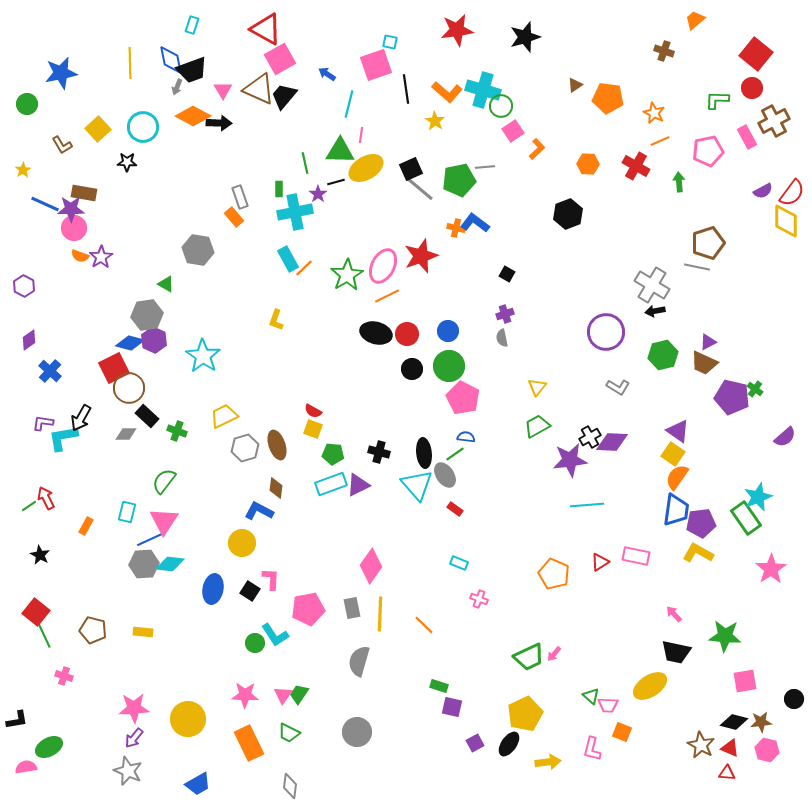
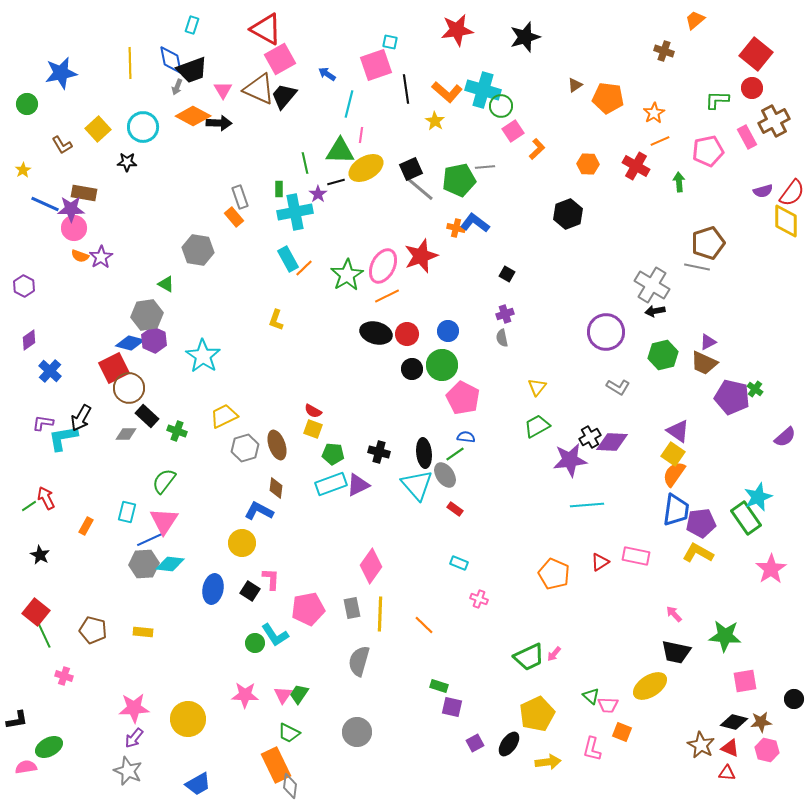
orange star at (654, 113): rotated 15 degrees clockwise
purple semicircle at (763, 191): rotated 12 degrees clockwise
green circle at (449, 366): moved 7 px left, 1 px up
orange semicircle at (677, 477): moved 3 px left, 3 px up
yellow pentagon at (525, 714): moved 12 px right
orange rectangle at (249, 743): moved 27 px right, 22 px down
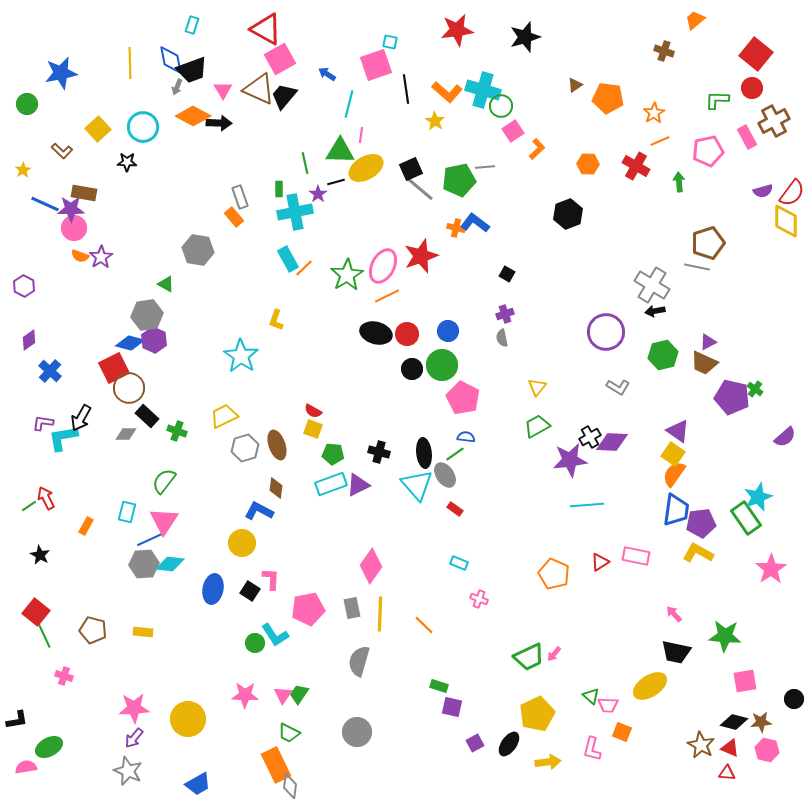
brown L-shape at (62, 145): moved 6 px down; rotated 15 degrees counterclockwise
cyan star at (203, 356): moved 38 px right
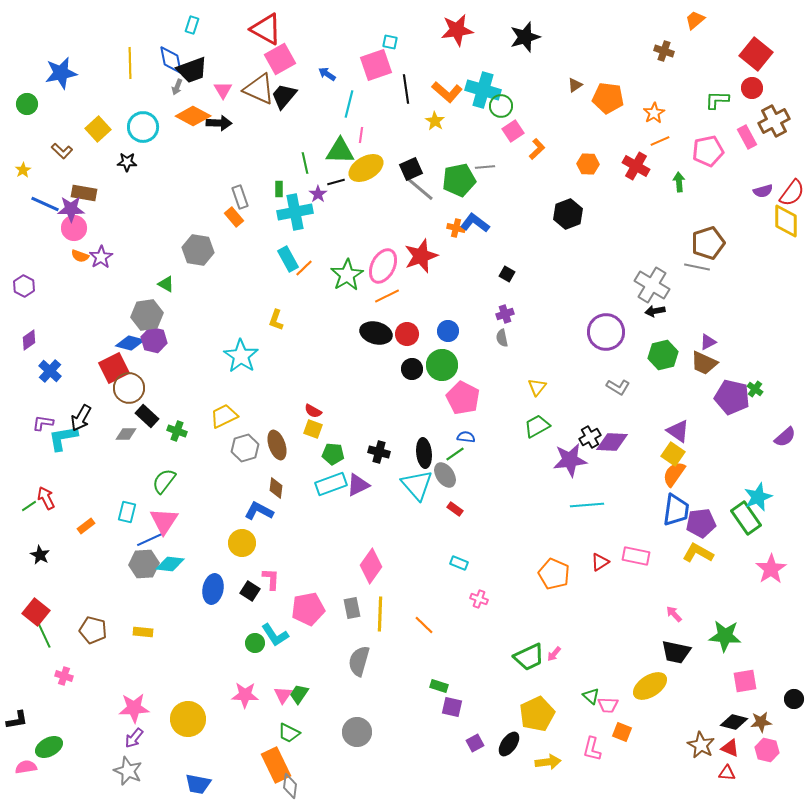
purple hexagon at (154, 340): rotated 10 degrees counterclockwise
orange rectangle at (86, 526): rotated 24 degrees clockwise
blue trapezoid at (198, 784): rotated 40 degrees clockwise
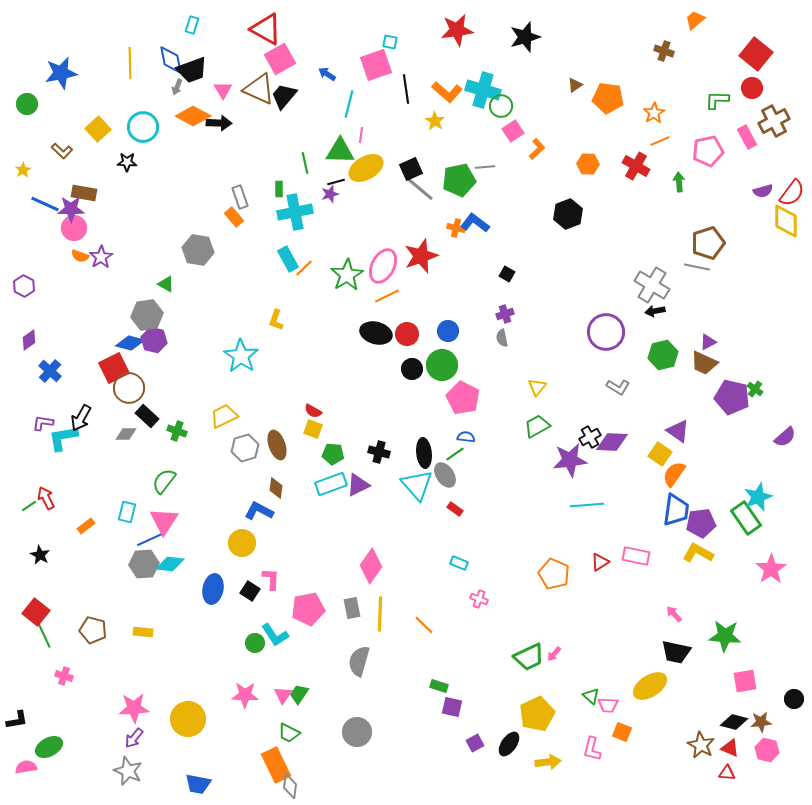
purple star at (318, 194): moved 12 px right; rotated 18 degrees clockwise
yellow square at (673, 454): moved 13 px left
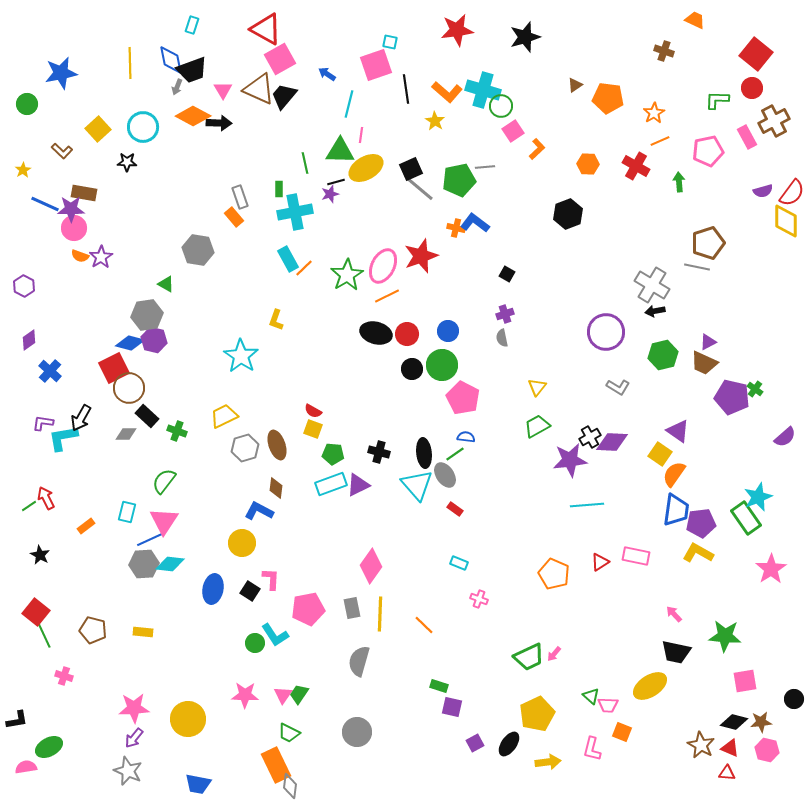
orange trapezoid at (695, 20): rotated 65 degrees clockwise
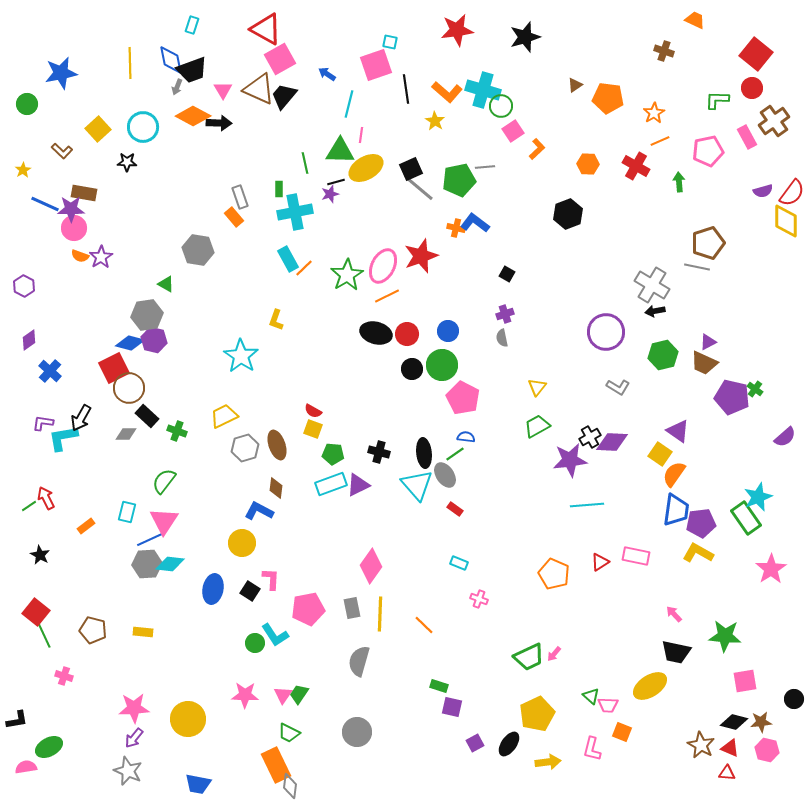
brown cross at (774, 121): rotated 8 degrees counterclockwise
gray hexagon at (144, 564): moved 3 px right
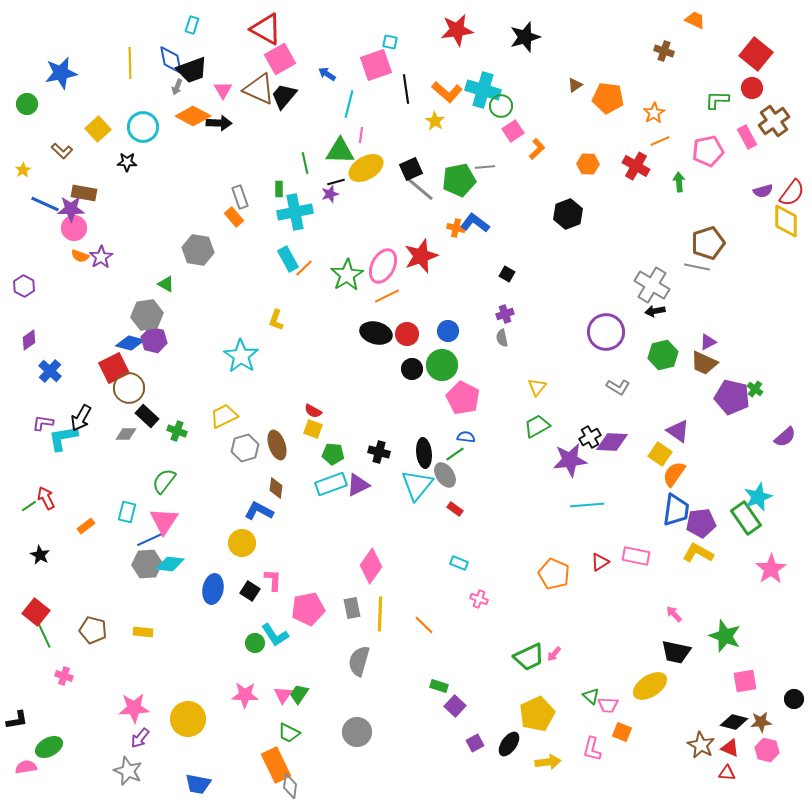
cyan triangle at (417, 485): rotated 20 degrees clockwise
pink L-shape at (271, 579): moved 2 px right, 1 px down
green star at (725, 636): rotated 16 degrees clockwise
purple square at (452, 707): moved 3 px right, 1 px up; rotated 30 degrees clockwise
purple arrow at (134, 738): moved 6 px right
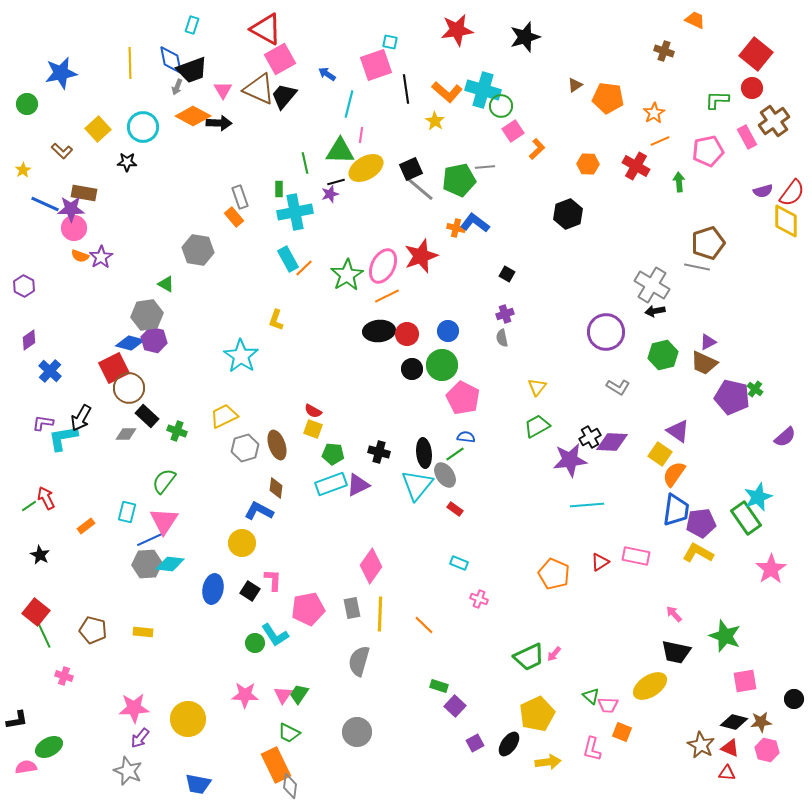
black ellipse at (376, 333): moved 3 px right, 2 px up; rotated 20 degrees counterclockwise
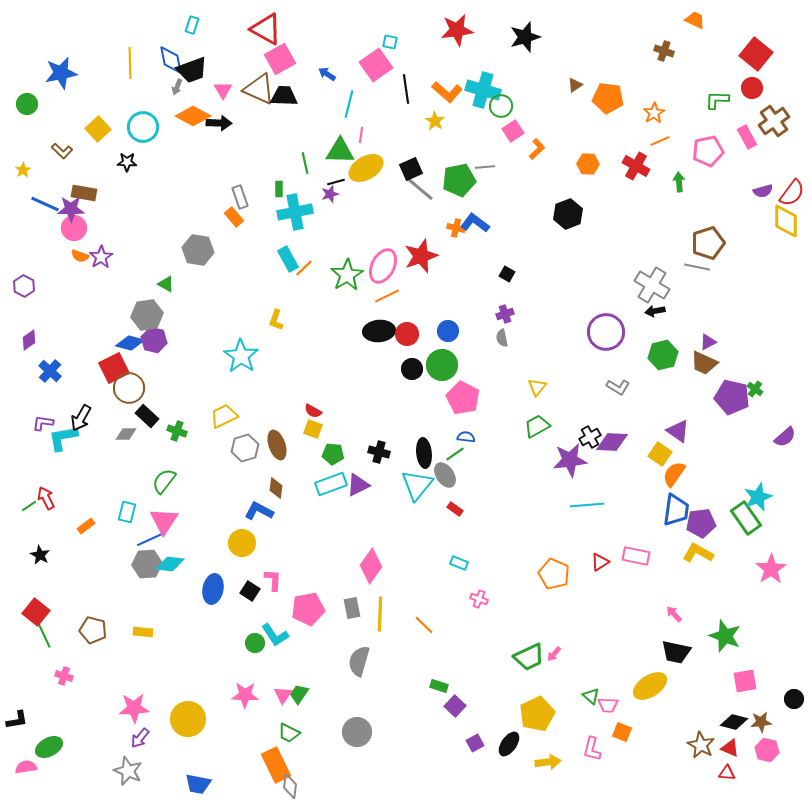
pink square at (376, 65): rotated 16 degrees counterclockwise
black trapezoid at (284, 96): rotated 52 degrees clockwise
